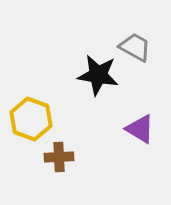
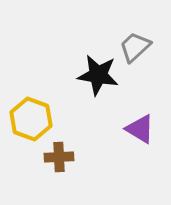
gray trapezoid: rotated 72 degrees counterclockwise
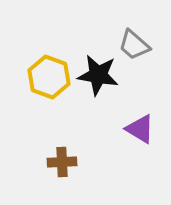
gray trapezoid: moved 1 px left, 2 px up; rotated 96 degrees counterclockwise
yellow hexagon: moved 18 px right, 42 px up
brown cross: moved 3 px right, 5 px down
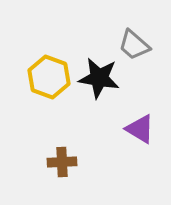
black star: moved 1 px right, 3 px down
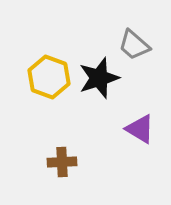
black star: rotated 27 degrees counterclockwise
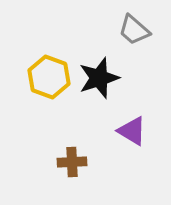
gray trapezoid: moved 15 px up
purple triangle: moved 8 px left, 2 px down
brown cross: moved 10 px right
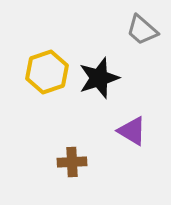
gray trapezoid: moved 8 px right
yellow hexagon: moved 2 px left, 5 px up; rotated 21 degrees clockwise
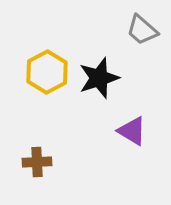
yellow hexagon: rotated 9 degrees counterclockwise
brown cross: moved 35 px left
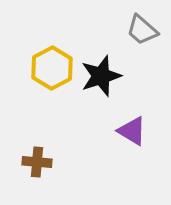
yellow hexagon: moved 5 px right, 4 px up
black star: moved 2 px right, 2 px up
brown cross: rotated 8 degrees clockwise
